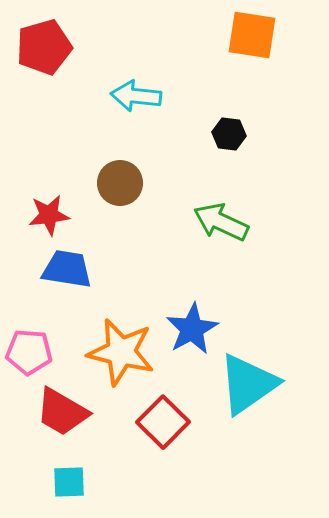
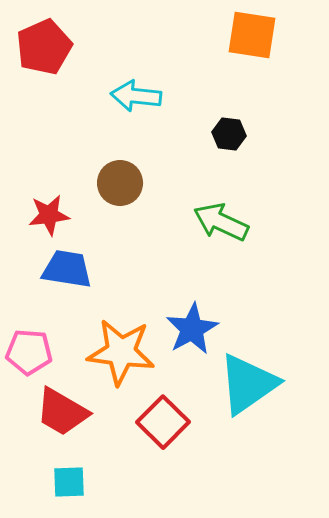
red pentagon: rotated 8 degrees counterclockwise
orange star: rotated 6 degrees counterclockwise
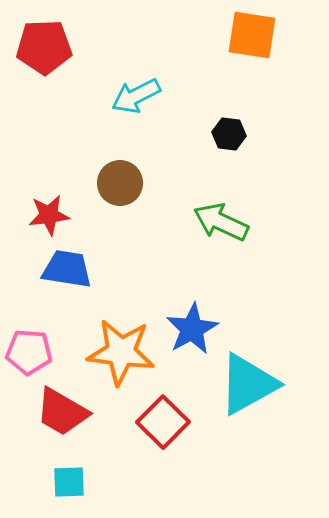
red pentagon: rotated 22 degrees clockwise
cyan arrow: rotated 33 degrees counterclockwise
cyan triangle: rotated 6 degrees clockwise
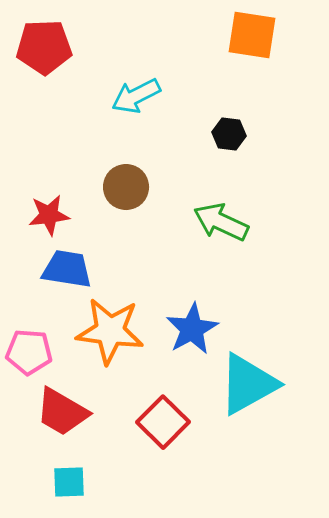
brown circle: moved 6 px right, 4 px down
orange star: moved 11 px left, 21 px up
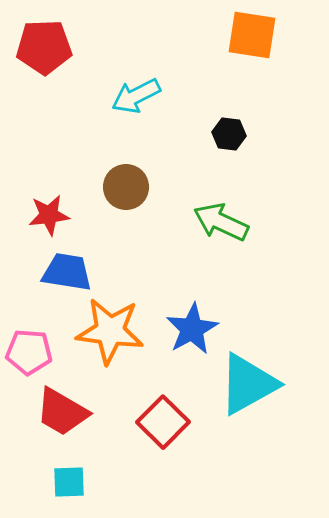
blue trapezoid: moved 3 px down
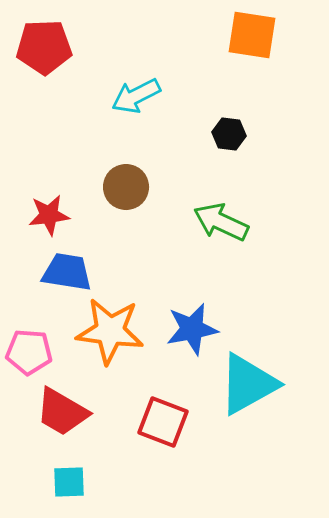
blue star: rotated 18 degrees clockwise
red square: rotated 24 degrees counterclockwise
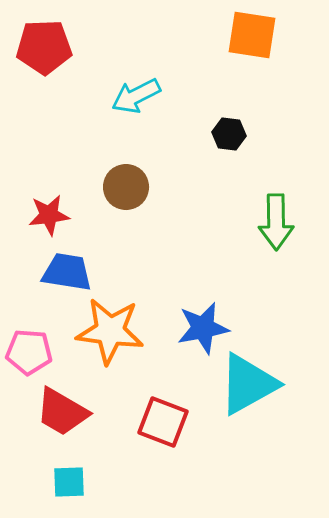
green arrow: moved 55 px right; rotated 116 degrees counterclockwise
blue star: moved 11 px right, 1 px up
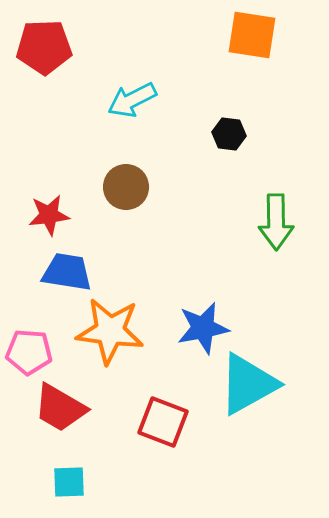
cyan arrow: moved 4 px left, 4 px down
red trapezoid: moved 2 px left, 4 px up
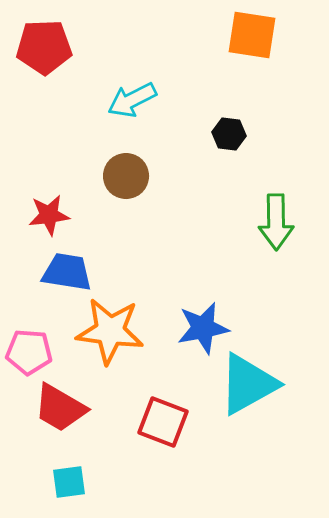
brown circle: moved 11 px up
cyan square: rotated 6 degrees counterclockwise
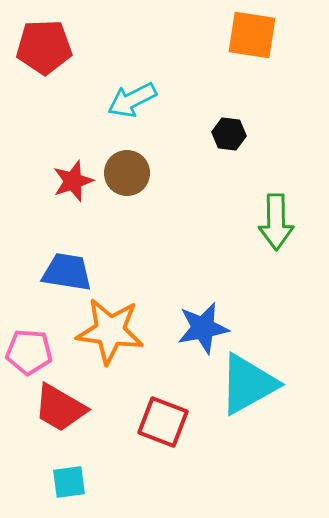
brown circle: moved 1 px right, 3 px up
red star: moved 24 px right, 34 px up; rotated 12 degrees counterclockwise
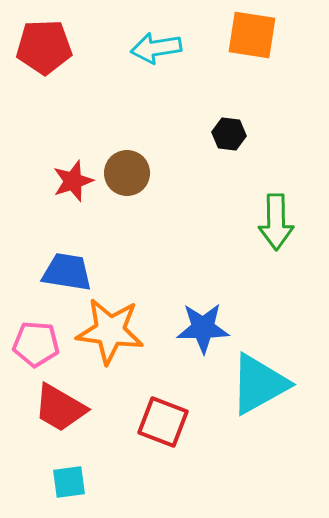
cyan arrow: moved 24 px right, 52 px up; rotated 18 degrees clockwise
blue star: rotated 10 degrees clockwise
pink pentagon: moved 7 px right, 8 px up
cyan triangle: moved 11 px right
